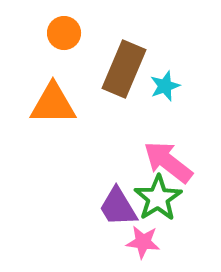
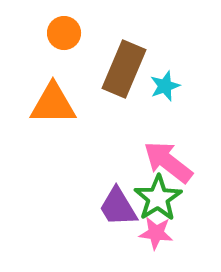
pink star: moved 13 px right, 9 px up
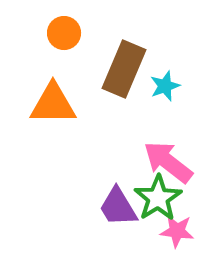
pink star: moved 21 px right, 2 px up
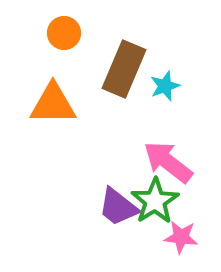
green star: moved 3 px left, 3 px down
purple trapezoid: rotated 21 degrees counterclockwise
pink star: moved 4 px right, 6 px down
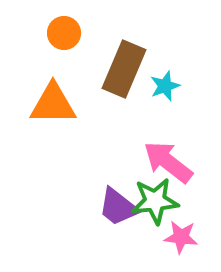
green star: rotated 27 degrees clockwise
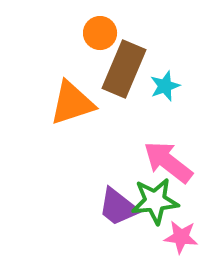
orange circle: moved 36 px right
orange triangle: moved 19 px right, 1 px up; rotated 18 degrees counterclockwise
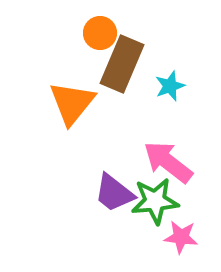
brown rectangle: moved 2 px left, 5 px up
cyan star: moved 5 px right
orange triangle: rotated 33 degrees counterclockwise
purple trapezoid: moved 4 px left, 14 px up
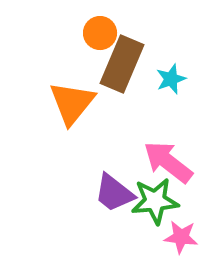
cyan star: moved 1 px right, 7 px up
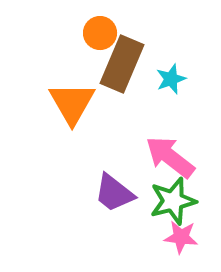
orange triangle: rotated 9 degrees counterclockwise
pink arrow: moved 2 px right, 5 px up
green star: moved 18 px right; rotated 9 degrees counterclockwise
